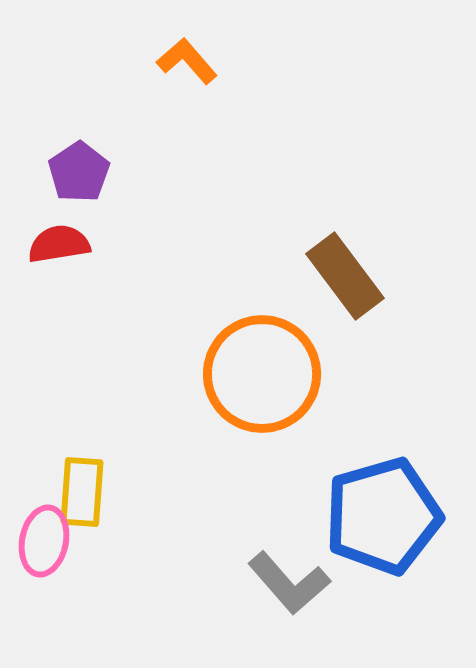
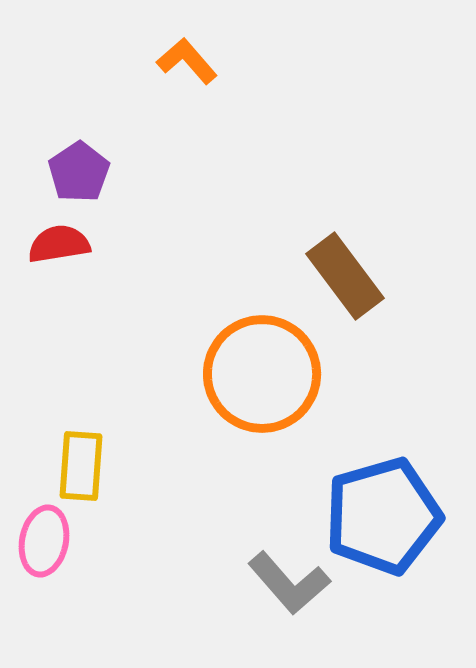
yellow rectangle: moved 1 px left, 26 px up
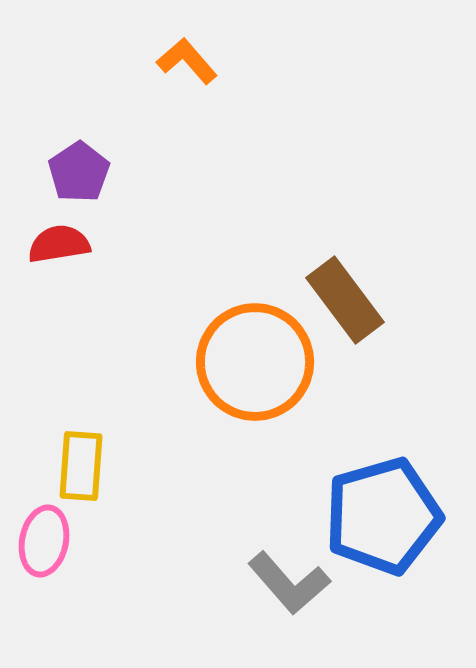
brown rectangle: moved 24 px down
orange circle: moved 7 px left, 12 px up
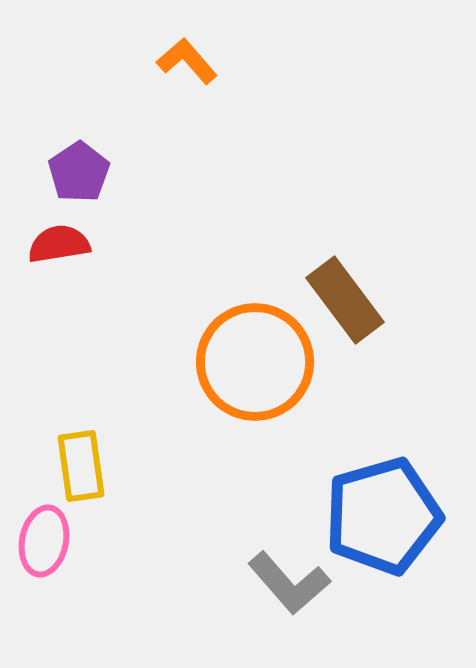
yellow rectangle: rotated 12 degrees counterclockwise
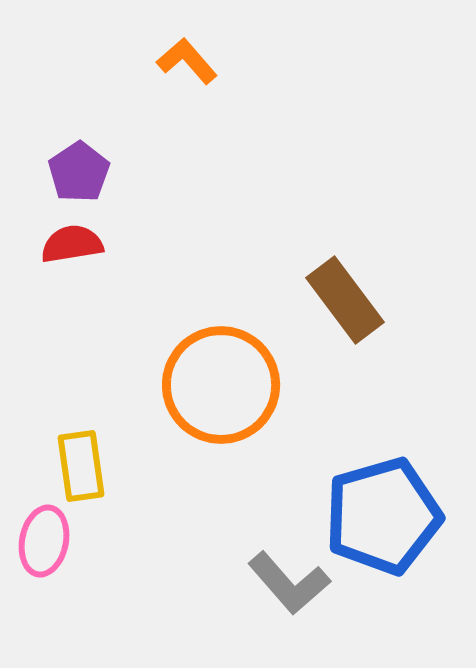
red semicircle: moved 13 px right
orange circle: moved 34 px left, 23 px down
